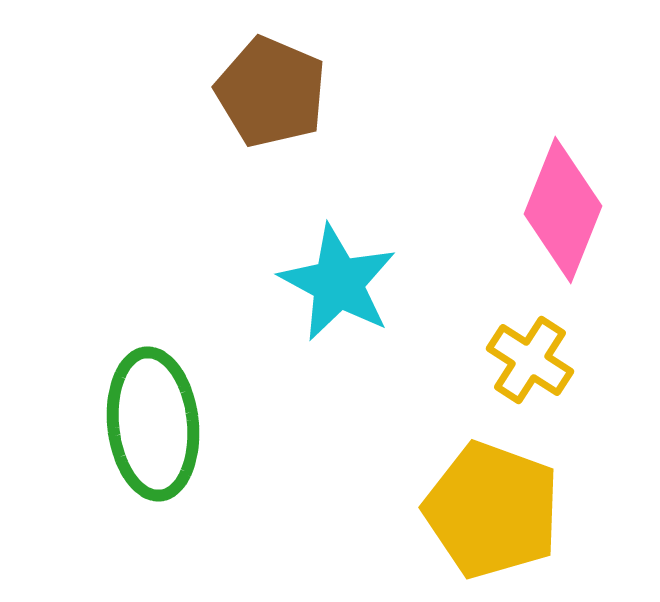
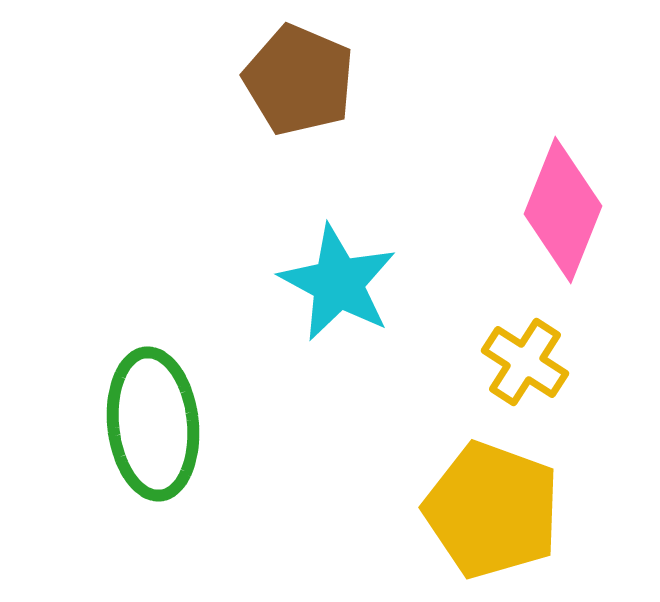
brown pentagon: moved 28 px right, 12 px up
yellow cross: moved 5 px left, 2 px down
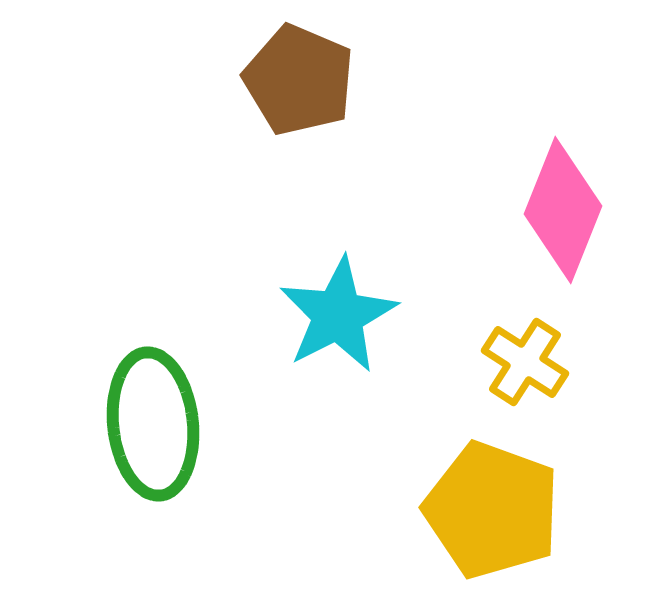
cyan star: moved 32 px down; rotated 17 degrees clockwise
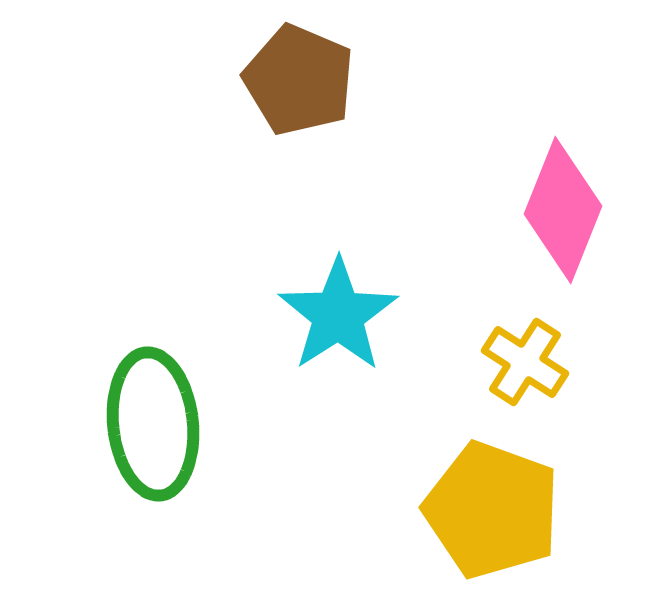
cyan star: rotated 6 degrees counterclockwise
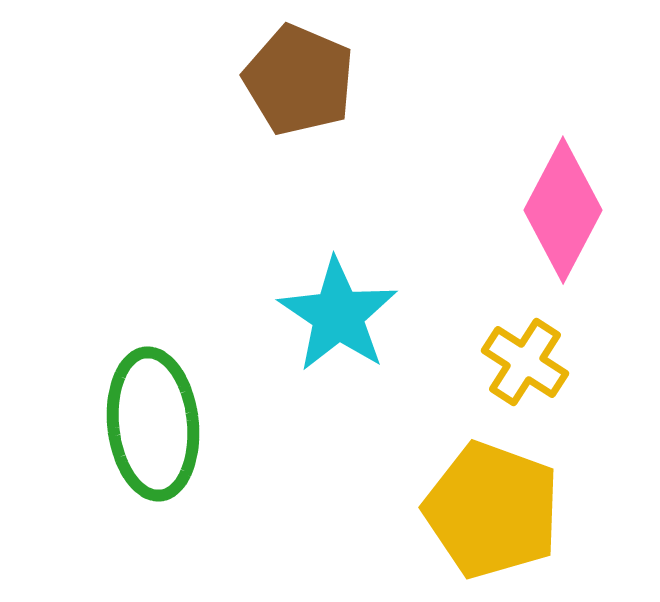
pink diamond: rotated 6 degrees clockwise
cyan star: rotated 5 degrees counterclockwise
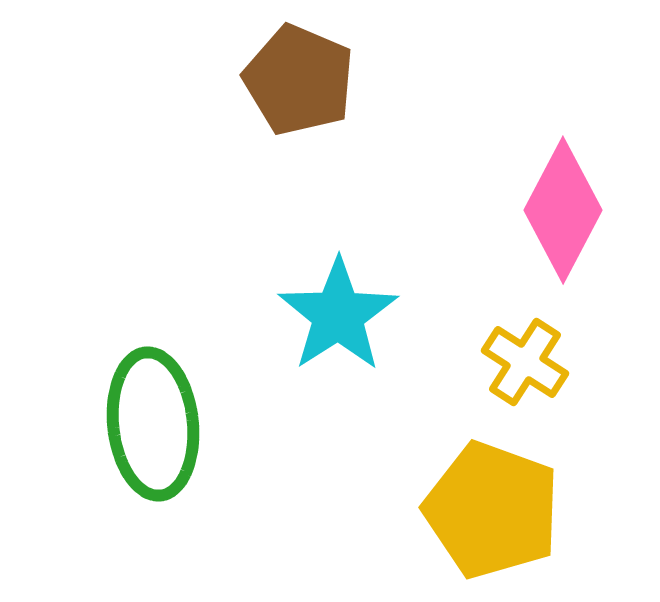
cyan star: rotated 5 degrees clockwise
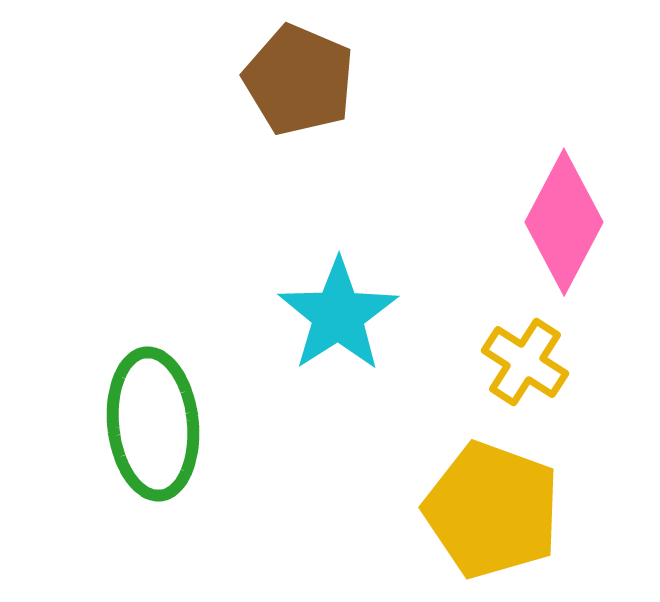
pink diamond: moved 1 px right, 12 px down
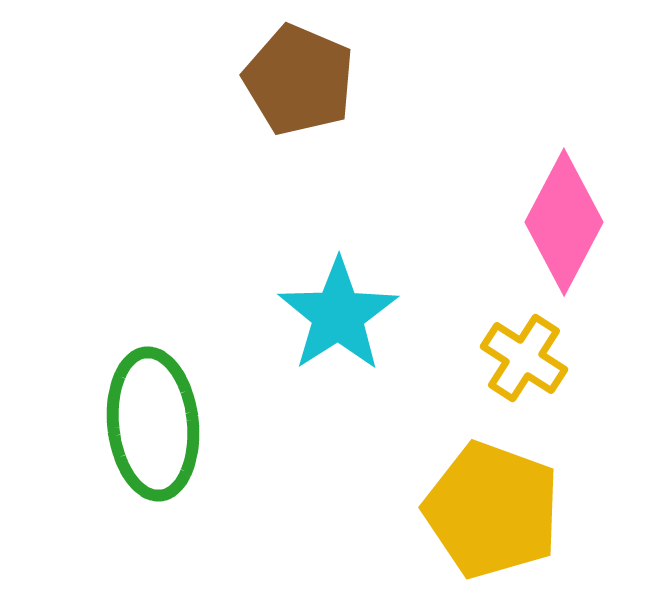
yellow cross: moved 1 px left, 4 px up
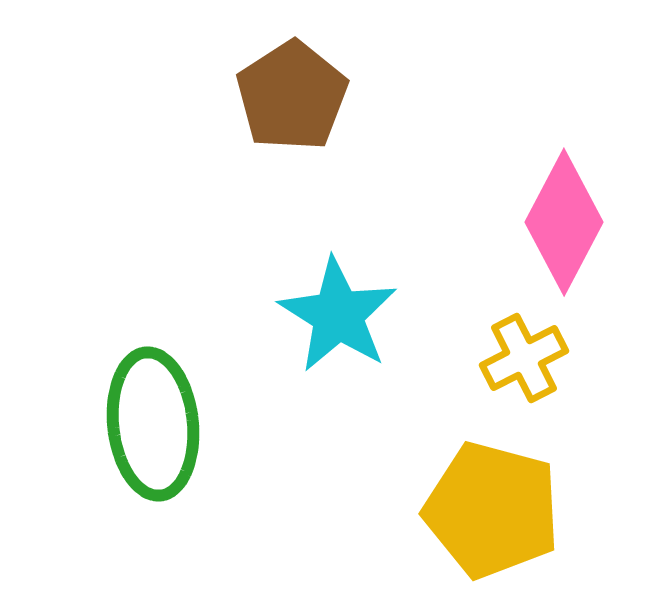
brown pentagon: moved 7 px left, 16 px down; rotated 16 degrees clockwise
cyan star: rotated 7 degrees counterclockwise
yellow cross: rotated 30 degrees clockwise
yellow pentagon: rotated 5 degrees counterclockwise
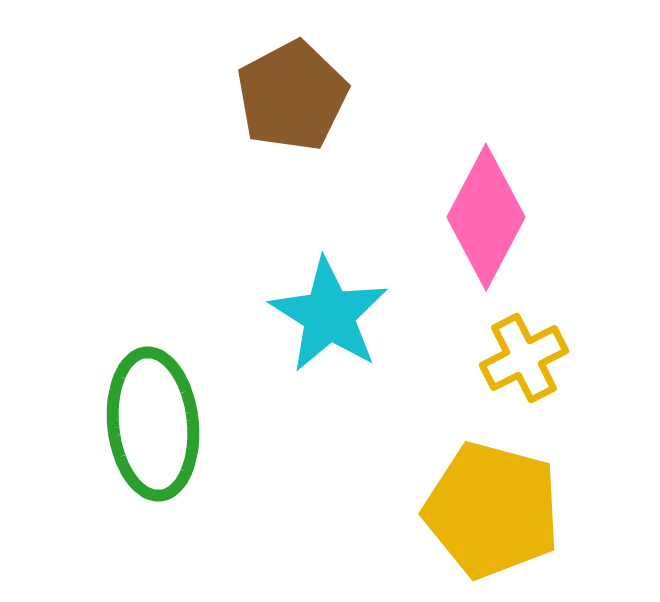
brown pentagon: rotated 5 degrees clockwise
pink diamond: moved 78 px left, 5 px up
cyan star: moved 9 px left
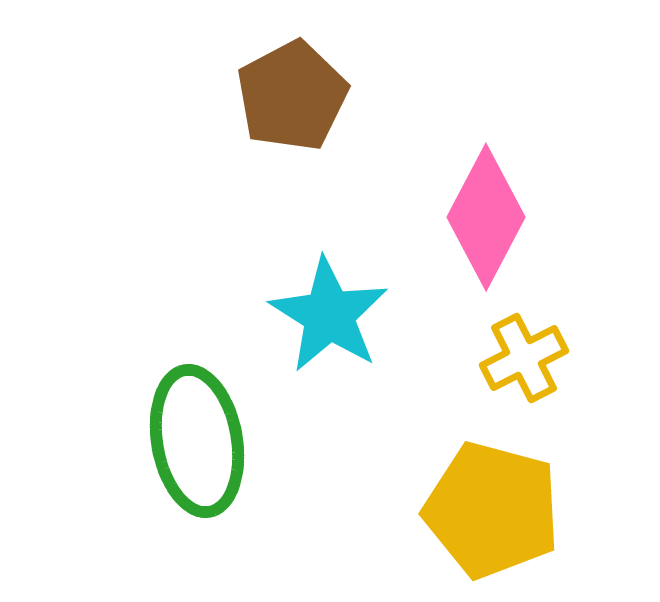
green ellipse: moved 44 px right, 17 px down; rotated 4 degrees counterclockwise
